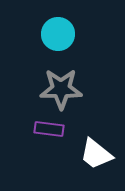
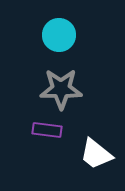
cyan circle: moved 1 px right, 1 px down
purple rectangle: moved 2 px left, 1 px down
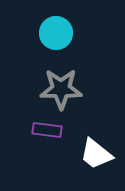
cyan circle: moved 3 px left, 2 px up
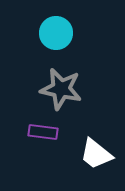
gray star: rotated 12 degrees clockwise
purple rectangle: moved 4 px left, 2 px down
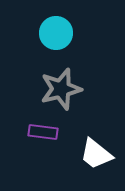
gray star: rotated 27 degrees counterclockwise
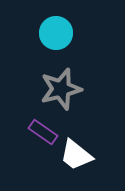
purple rectangle: rotated 28 degrees clockwise
white trapezoid: moved 20 px left, 1 px down
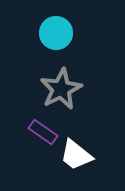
gray star: rotated 12 degrees counterclockwise
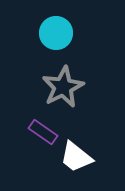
gray star: moved 2 px right, 2 px up
white trapezoid: moved 2 px down
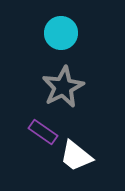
cyan circle: moved 5 px right
white trapezoid: moved 1 px up
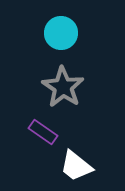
gray star: rotated 12 degrees counterclockwise
white trapezoid: moved 10 px down
